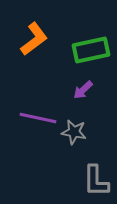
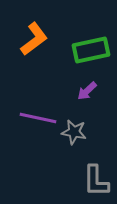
purple arrow: moved 4 px right, 1 px down
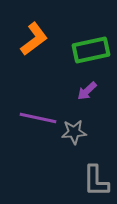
gray star: rotated 15 degrees counterclockwise
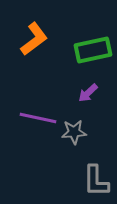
green rectangle: moved 2 px right
purple arrow: moved 1 px right, 2 px down
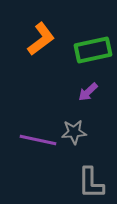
orange L-shape: moved 7 px right
purple arrow: moved 1 px up
purple line: moved 22 px down
gray L-shape: moved 5 px left, 2 px down
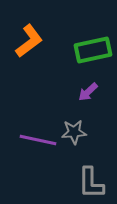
orange L-shape: moved 12 px left, 2 px down
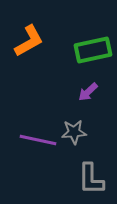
orange L-shape: rotated 8 degrees clockwise
gray L-shape: moved 4 px up
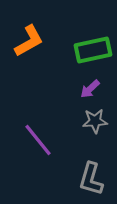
purple arrow: moved 2 px right, 3 px up
gray star: moved 21 px right, 11 px up
purple line: rotated 39 degrees clockwise
gray L-shape: rotated 16 degrees clockwise
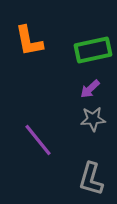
orange L-shape: rotated 108 degrees clockwise
gray star: moved 2 px left, 2 px up
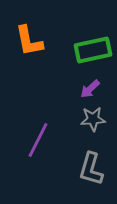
purple line: rotated 66 degrees clockwise
gray L-shape: moved 10 px up
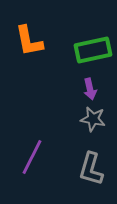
purple arrow: rotated 60 degrees counterclockwise
gray star: rotated 15 degrees clockwise
purple line: moved 6 px left, 17 px down
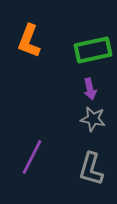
orange L-shape: rotated 32 degrees clockwise
